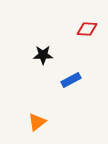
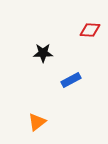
red diamond: moved 3 px right, 1 px down
black star: moved 2 px up
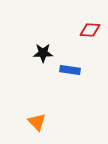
blue rectangle: moved 1 px left, 10 px up; rotated 36 degrees clockwise
orange triangle: rotated 36 degrees counterclockwise
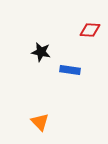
black star: moved 2 px left, 1 px up; rotated 12 degrees clockwise
orange triangle: moved 3 px right
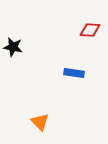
black star: moved 28 px left, 5 px up
blue rectangle: moved 4 px right, 3 px down
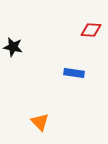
red diamond: moved 1 px right
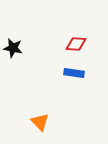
red diamond: moved 15 px left, 14 px down
black star: moved 1 px down
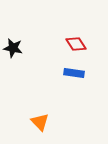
red diamond: rotated 55 degrees clockwise
